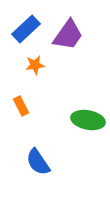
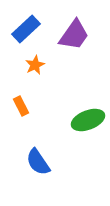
purple trapezoid: moved 6 px right
orange star: rotated 18 degrees counterclockwise
green ellipse: rotated 32 degrees counterclockwise
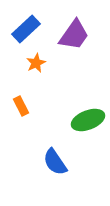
orange star: moved 1 px right, 2 px up
blue semicircle: moved 17 px right
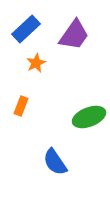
orange rectangle: rotated 48 degrees clockwise
green ellipse: moved 1 px right, 3 px up
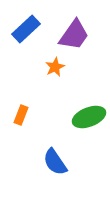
orange star: moved 19 px right, 4 px down
orange rectangle: moved 9 px down
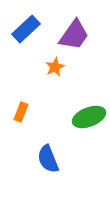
orange rectangle: moved 3 px up
blue semicircle: moved 7 px left, 3 px up; rotated 12 degrees clockwise
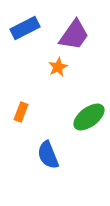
blue rectangle: moved 1 px left, 1 px up; rotated 16 degrees clockwise
orange star: moved 3 px right
green ellipse: rotated 16 degrees counterclockwise
blue semicircle: moved 4 px up
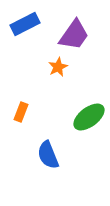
blue rectangle: moved 4 px up
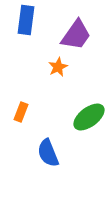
blue rectangle: moved 1 px right, 4 px up; rotated 56 degrees counterclockwise
purple trapezoid: moved 2 px right
blue semicircle: moved 2 px up
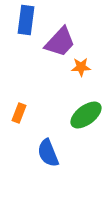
purple trapezoid: moved 16 px left, 7 px down; rotated 8 degrees clockwise
orange star: moved 23 px right; rotated 24 degrees clockwise
orange rectangle: moved 2 px left, 1 px down
green ellipse: moved 3 px left, 2 px up
